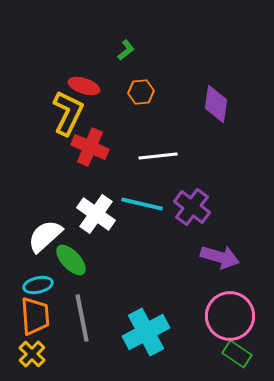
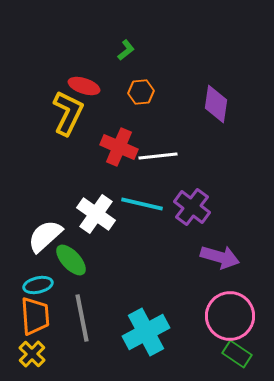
red cross: moved 29 px right
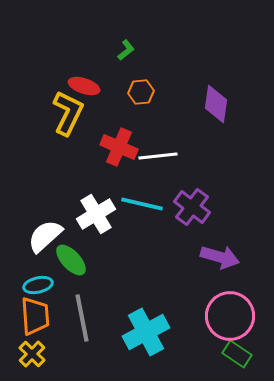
white cross: rotated 24 degrees clockwise
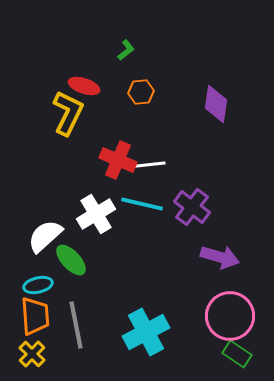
red cross: moved 1 px left, 13 px down
white line: moved 12 px left, 9 px down
gray line: moved 6 px left, 7 px down
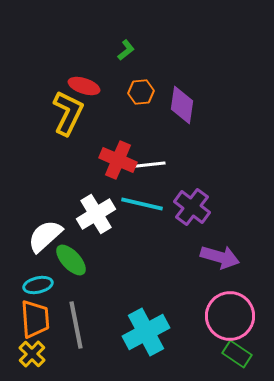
purple diamond: moved 34 px left, 1 px down
orange trapezoid: moved 3 px down
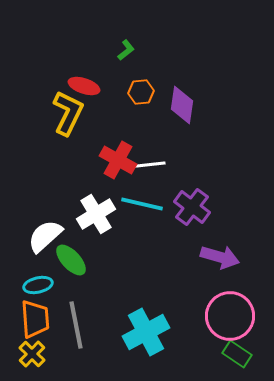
red cross: rotated 6 degrees clockwise
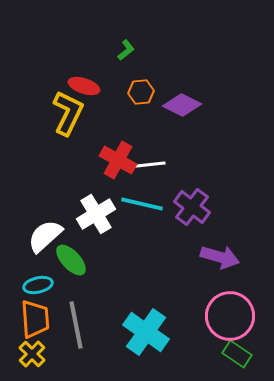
purple diamond: rotated 72 degrees counterclockwise
cyan cross: rotated 27 degrees counterclockwise
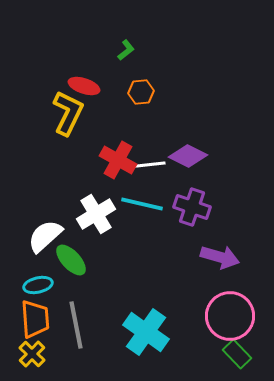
purple diamond: moved 6 px right, 51 px down
purple cross: rotated 18 degrees counterclockwise
green rectangle: rotated 12 degrees clockwise
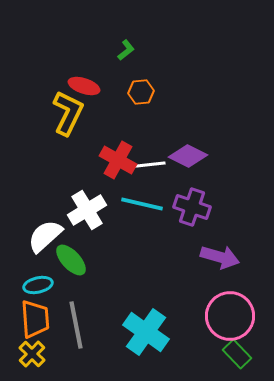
white cross: moved 9 px left, 4 px up
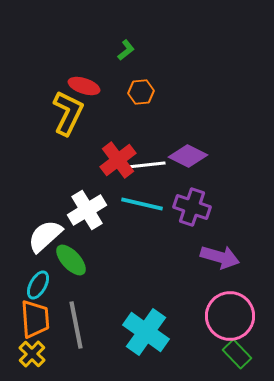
red cross: rotated 24 degrees clockwise
cyan ellipse: rotated 48 degrees counterclockwise
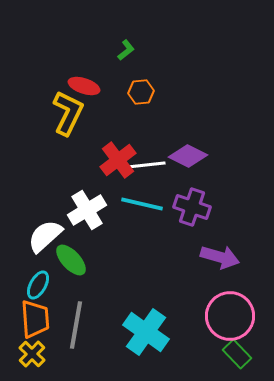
gray line: rotated 21 degrees clockwise
